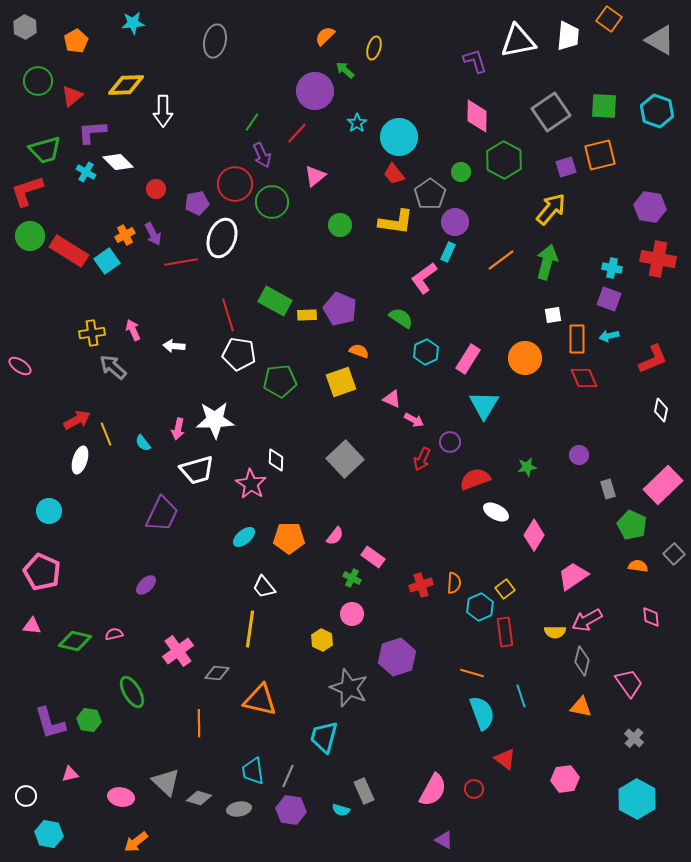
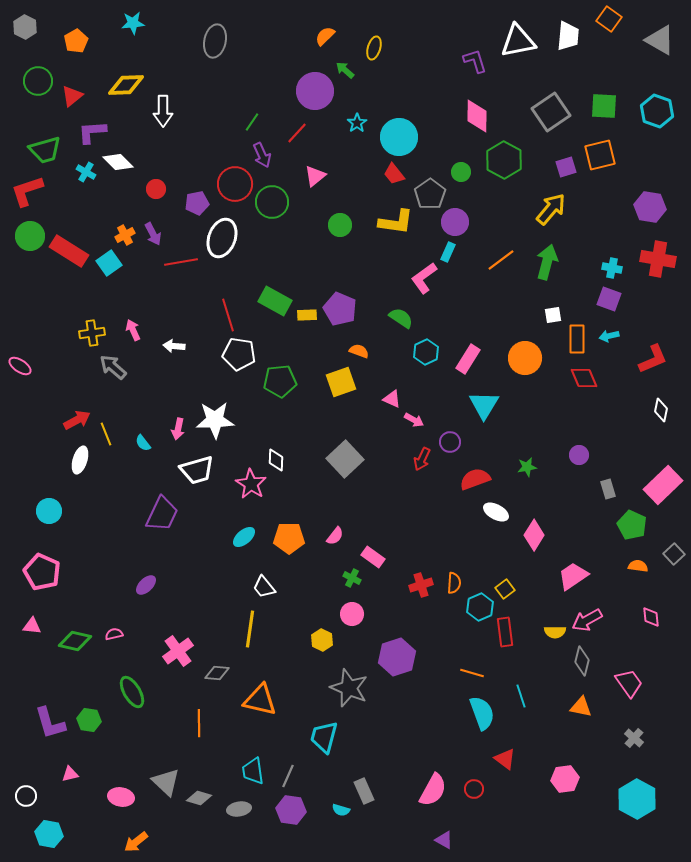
cyan square at (107, 261): moved 2 px right, 2 px down
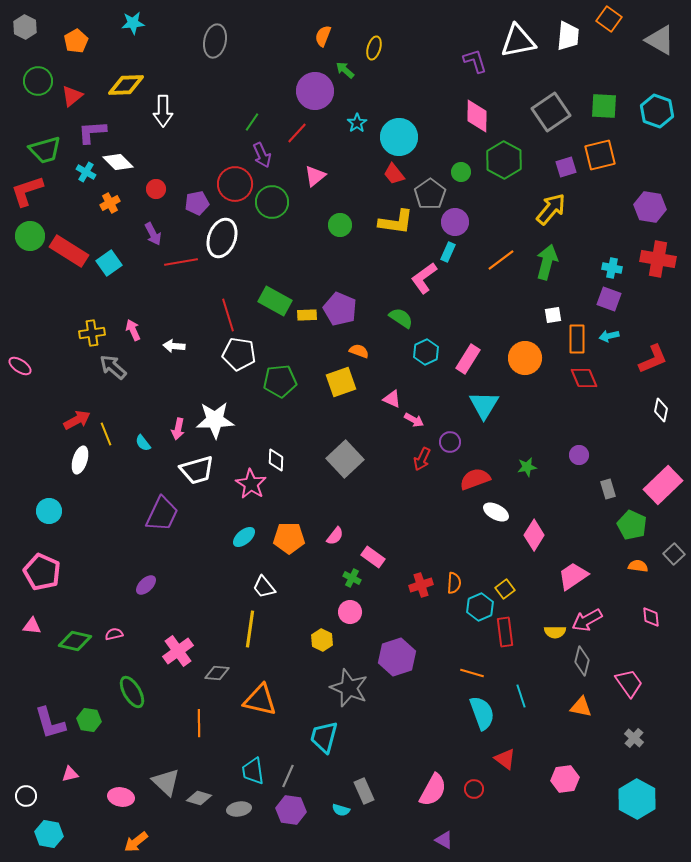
orange semicircle at (325, 36): moved 2 px left; rotated 25 degrees counterclockwise
orange cross at (125, 235): moved 15 px left, 32 px up
pink circle at (352, 614): moved 2 px left, 2 px up
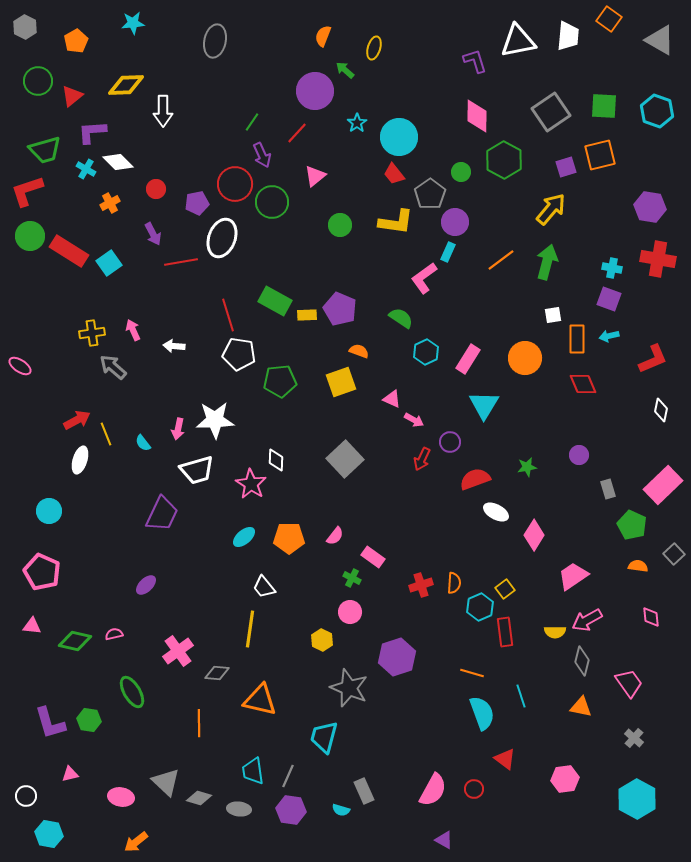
cyan cross at (86, 172): moved 3 px up
red diamond at (584, 378): moved 1 px left, 6 px down
gray ellipse at (239, 809): rotated 15 degrees clockwise
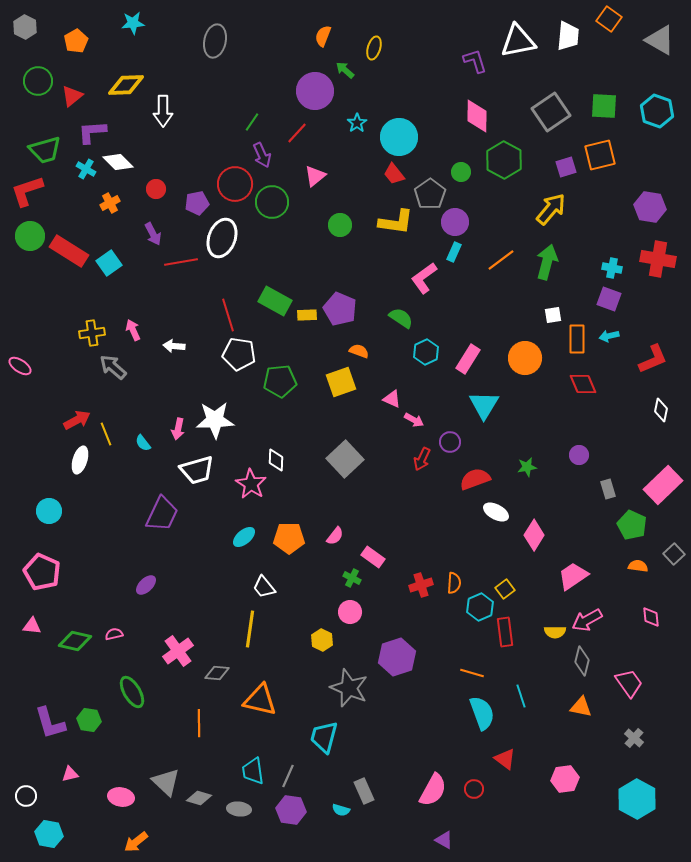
cyan rectangle at (448, 252): moved 6 px right
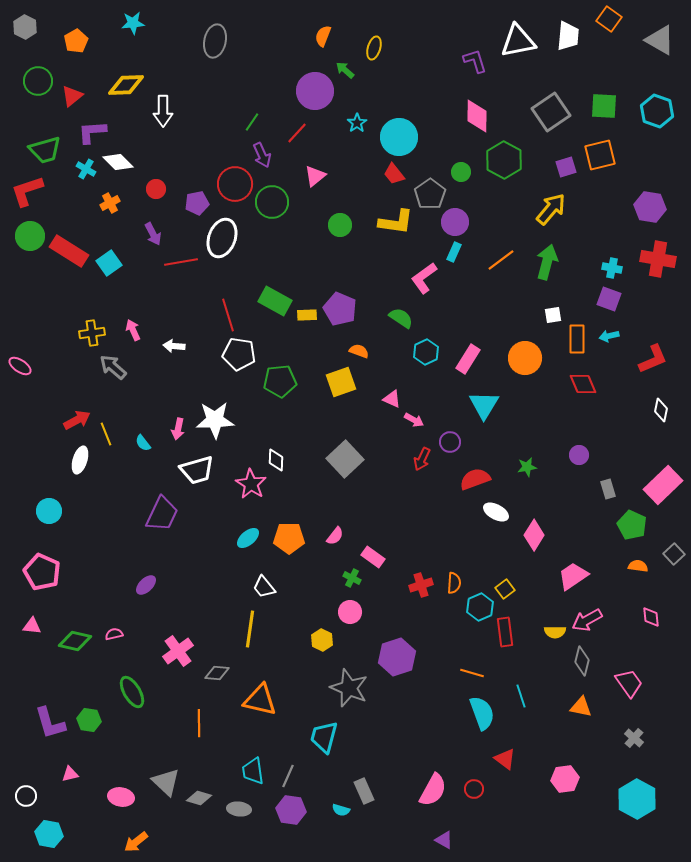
cyan ellipse at (244, 537): moved 4 px right, 1 px down
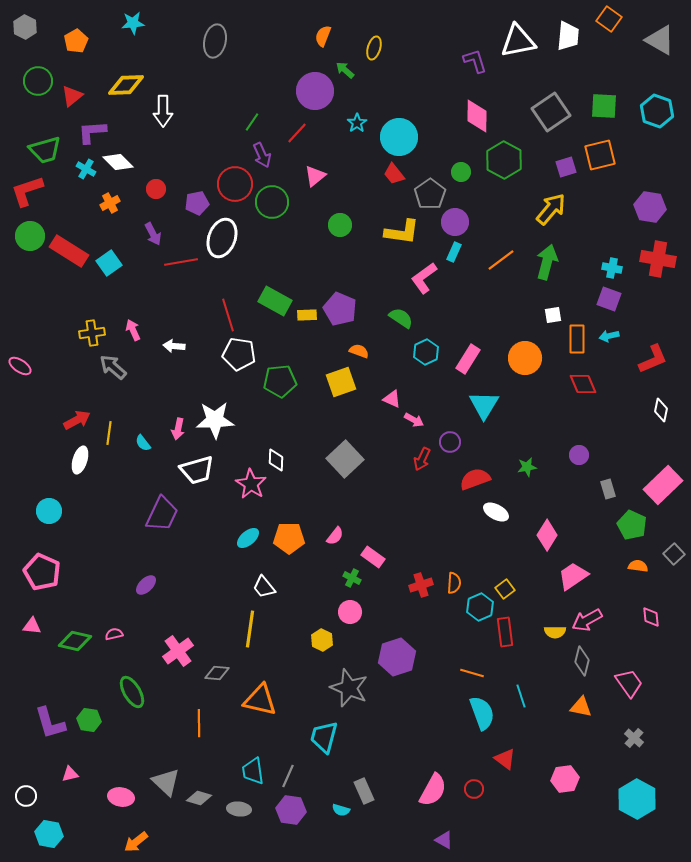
yellow L-shape at (396, 222): moved 6 px right, 10 px down
yellow line at (106, 434): moved 3 px right, 1 px up; rotated 30 degrees clockwise
pink diamond at (534, 535): moved 13 px right
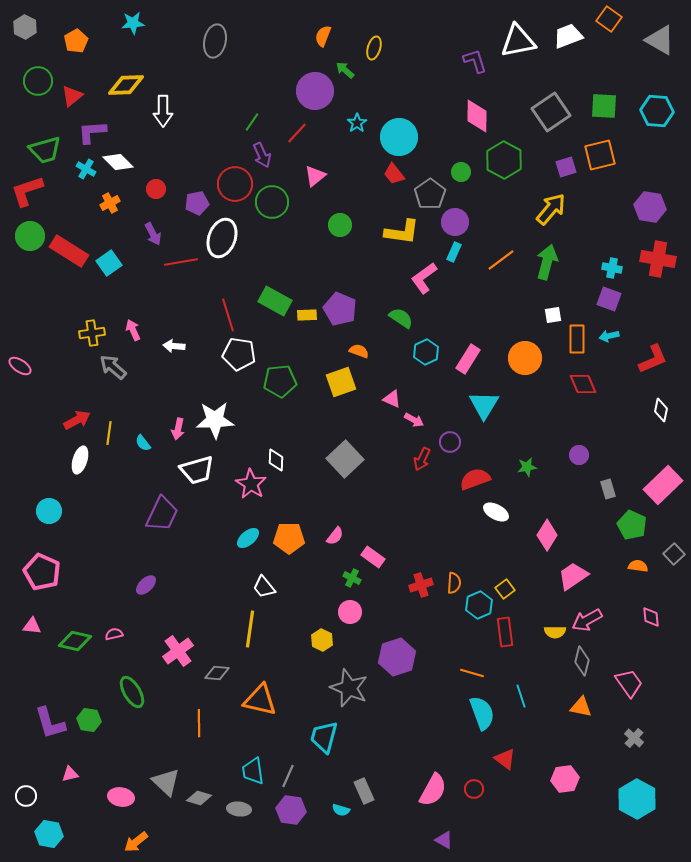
white trapezoid at (568, 36): rotated 116 degrees counterclockwise
cyan hexagon at (657, 111): rotated 16 degrees counterclockwise
cyan hexagon at (480, 607): moved 1 px left, 2 px up
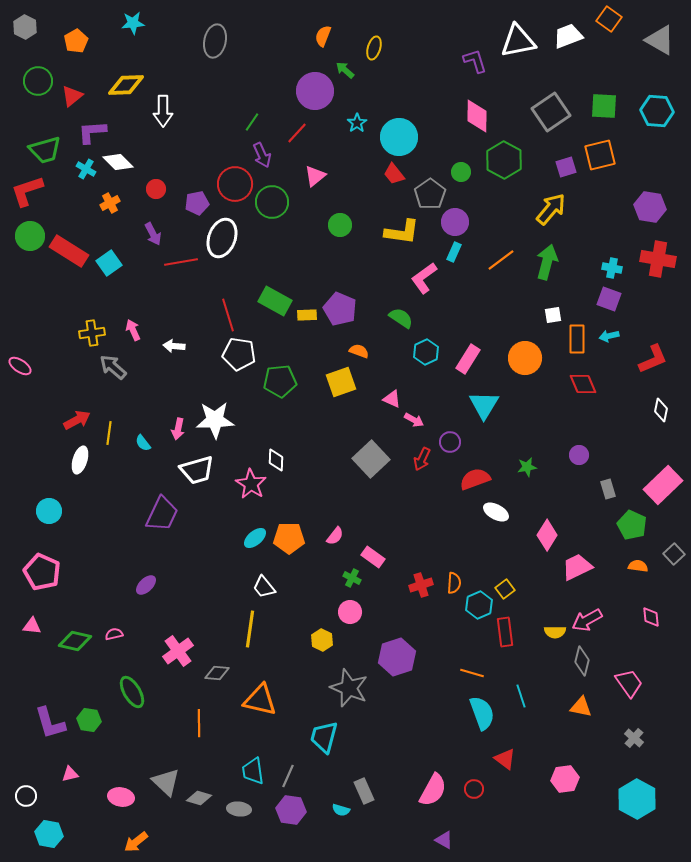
gray square at (345, 459): moved 26 px right
cyan ellipse at (248, 538): moved 7 px right
pink trapezoid at (573, 576): moved 4 px right, 9 px up; rotated 8 degrees clockwise
